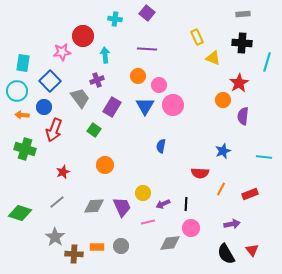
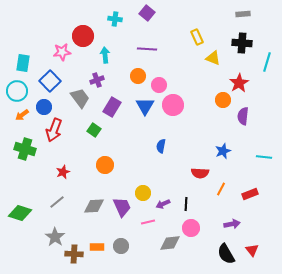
orange arrow at (22, 115): rotated 40 degrees counterclockwise
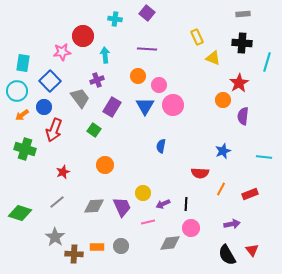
black semicircle at (226, 254): moved 1 px right, 1 px down
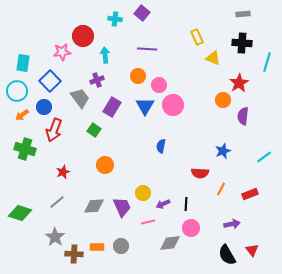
purple square at (147, 13): moved 5 px left
cyan line at (264, 157): rotated 42 degrees counterclockwise
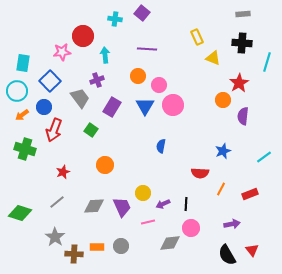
green square at (94, 130): moved 3 px left
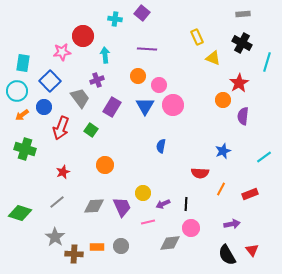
black cross at (242, 43): rotated 24 degrees clockwise
red arrow at (54, 130): moved 7 px right, 2 px up
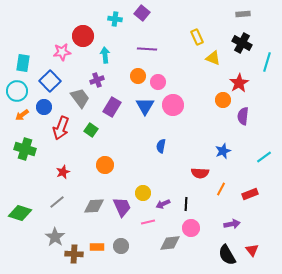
pink circle at (159, 85): moved 1 px left, 3 px up
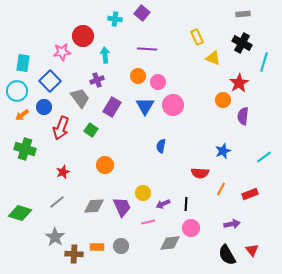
cyan line at (267, 62): moved 3 px left
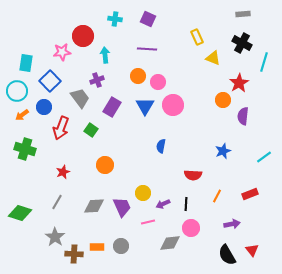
purple square at (142, 13): moved 6 px right, 6 px down; rotated 14 degrees counterclockwise
cyan rectangle at (23, 63): moved 3 px right
red semicircle at (200, 173): moved 7 px left, 2 px down
orange line at (221, 189): moved 4 px left, 7 px down
gray line at (57, 202): rotated 21 degrees counterclockwise
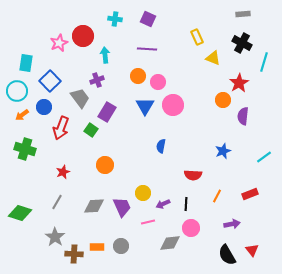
pink star at (62, 52): moved 3 px left, 9 px up; rotated 18 degrees counterclockwise
purple rectangle at (112, 107): moved 5 px left, 5 px down
